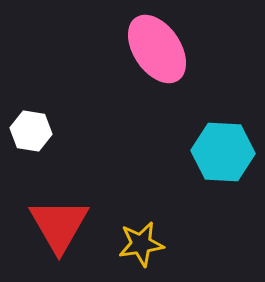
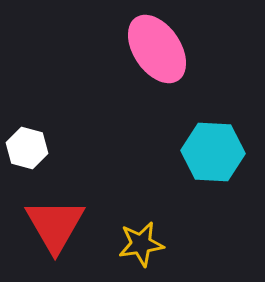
white hexagon: moved 4 px left, 17 px down; rotated 6 degrees clockwise
cyan hexagon: moved 10 px left
red triangle: moved 4 px left
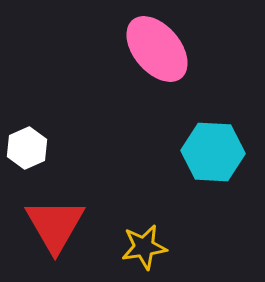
pink ellipse: rotated 6 degrees counterclockwise
white hexagon: rotated 21 degrees clockwise
yellow star: moved 3 px right, 3 px down
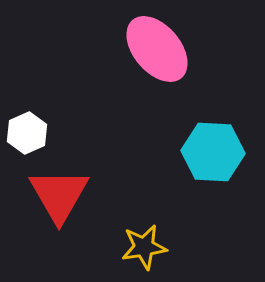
white hexagon: moved 15 px up
red triangle: moved 4 px right, 30 px up
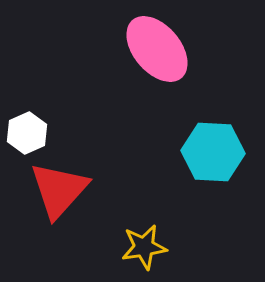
red triangle: moved 5 px up; rotated 12 degrees clockwise
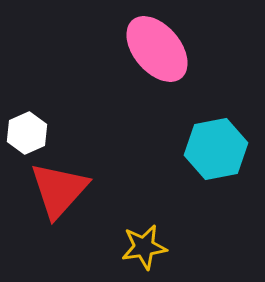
cyan hexagon: moved 3 px right, 3 px up; rotated 14 degrees counterclockwise
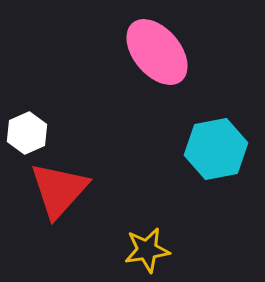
pink ellipse: moved 3 px down
yellow star: moved 3 px right, 3 px down
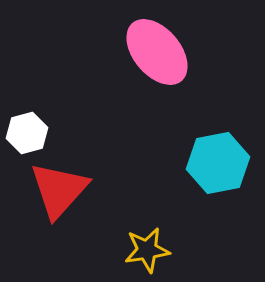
white hexagon: rotated 9 degrees clockwise
cyan hexagon: moved 2 px right, 14 px down
